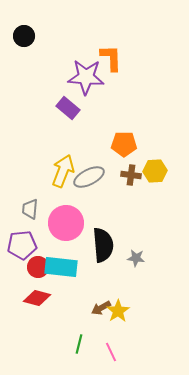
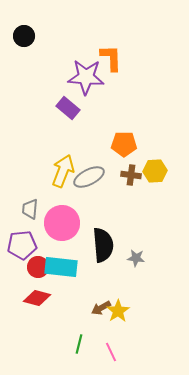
pink circle: moved 4 px left
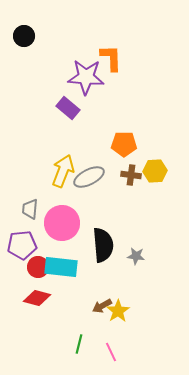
gray star: moved 2 px up
brown arrow: moved 1 px right, 2 px up
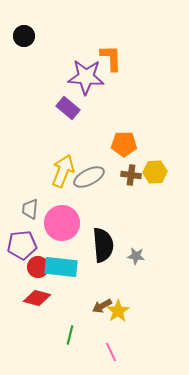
yellow hexagon: moved 1 px down
green line: moved 9 px left, 9 px up
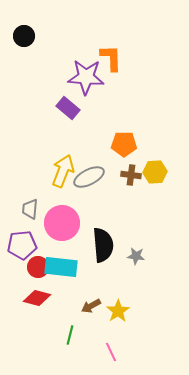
brown arrow: moved 11 px left
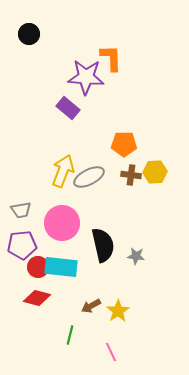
black circle: moved 5 px right, 2 px up
gray trapezoid: moved 9 px left, 1 px down; rotated 105 degrees counterclockwise
black semicircle: rotated 8 degrees counterclockwise
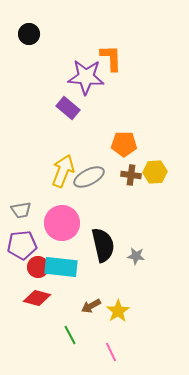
green line: rotated 42 degrees counterclockwise
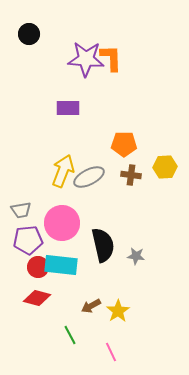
purple star: moved 18 px up
purple rectangle: rotated 40 degrees counterclockwise
yellow hexagon: moved 10 px right, 5 px up
purple pentagon: moved 6 px right, 5 px up
cyan rectangle: moved 2 px up
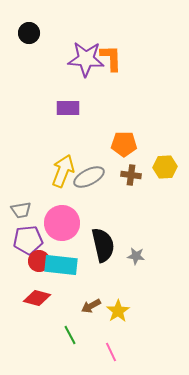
black circle: moved 1 px up
red circle: moved 1 px right, 6 px up
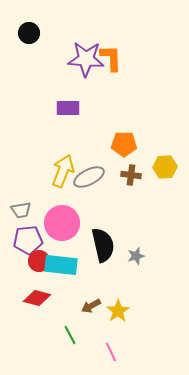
gray star: rotated 24 degrees counterclockwise
